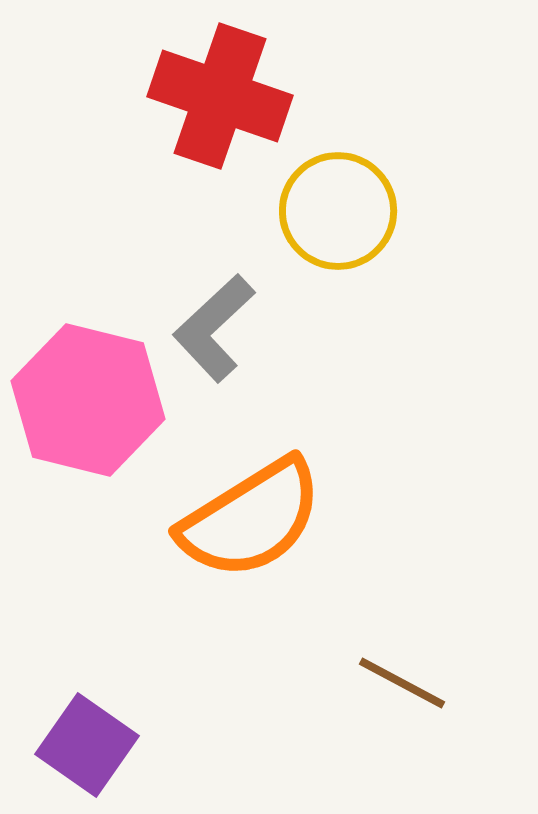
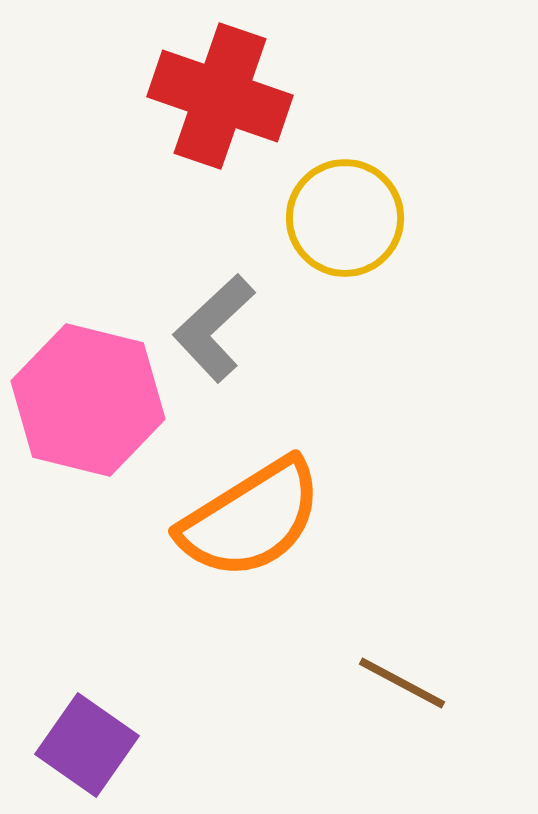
yellow circle: moved 7 px right, 7 px down
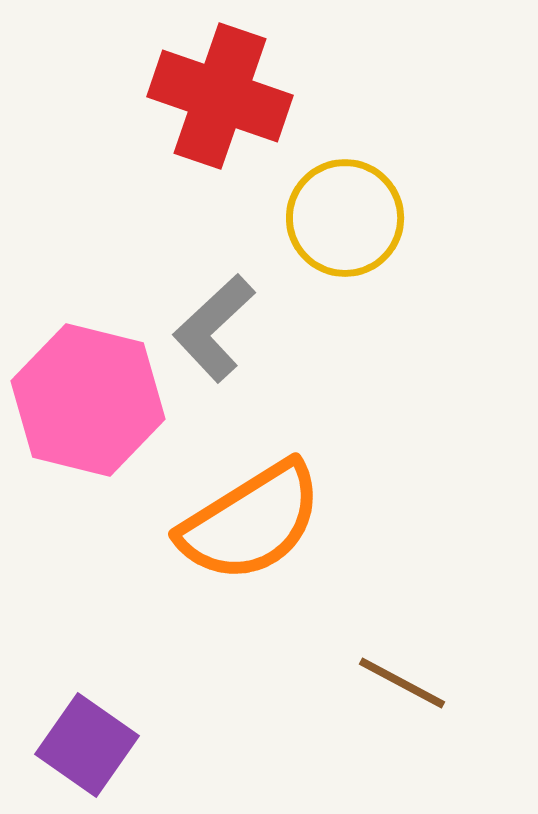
orange semicircle: moved 3 px down
